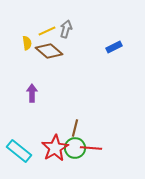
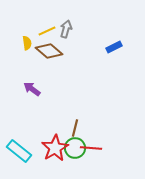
purple arrow: moved 4 px up; rotated 54 degrees counterclockwise
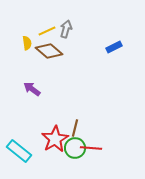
red star: moved 9 px up
